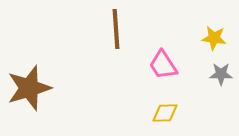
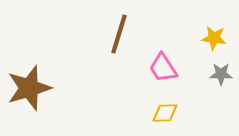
brown line: moved 3 px right, 5 px down; rotated 21 degrees clockwise
pink trapezoid: moved 3 px down
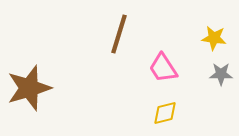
yellow diamond: rotated 12 degrees counterclockwise
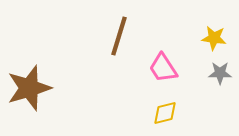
brown line: moved 2 px down
gray star: moved 1 px left, 1 px up
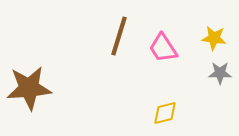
pink trapezoid: moved 20 px up
brown star: rotated 12 degrees clockwise
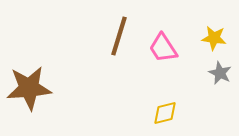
gray star: rotated 25 degrees clockwise
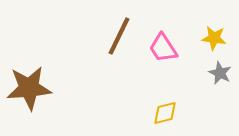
brown line: rotated 9 degrees clockwise
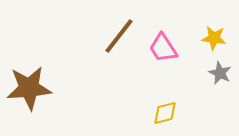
brown line: rotated 12 degrees clockwise
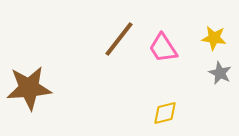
brown line: moved 3 px down
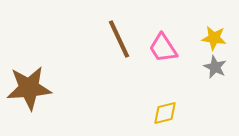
brown line: rotated 63 degrees counterclockwise
gray star: moved 5 px left, 6 px up
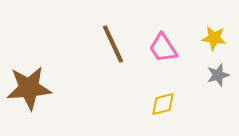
brown line: moved 6 px left, 5 px down
gray star: moved 3 px right, 8 px down; rotated 30 degrees clockwise
yellow diamond: moved 2 px left, 9 px up
